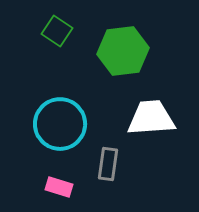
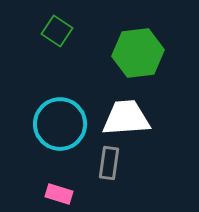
green hexagon: moved 15 px right, 2 px down
white trapezoid: moved 25 px left
gray rectangle: moved 1 px right, 1 px up
pink rectangle: moved 7 px down
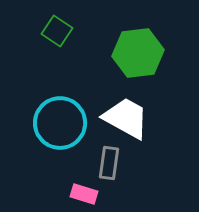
white trapezoid: rotated 33 degrees clockwise
cyan circle: moved 1 px up
pink rectangle: moved 25 px right
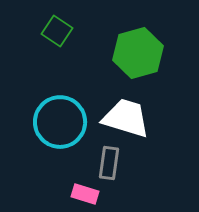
green hexagon: rotated 9 degrees counterclockwise
white trapezoid: rotated 12 degrees counterclockwise
cyan circle: moved 1 px up
pink rectangle: moved 1 px right
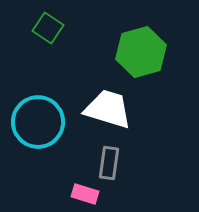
green square: moved 9 px left, 3 px up
green hexagon: moved 3 px right, 1 px up
white trapezoid: moved 18 px left, 9 px up
cyan circle: moved 22 px left
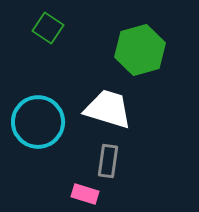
green hexagon: moved 1 px left, 2 px up
gray rectangle: moved 1 px left, 2 px up
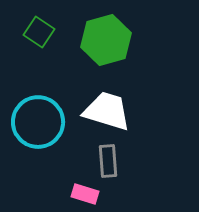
green square: moved 9 px left, 4 px down
green hexagon: moved 34 px left, 10 px up
white trapezoid: moved 1 px left, 2 px down
gray rectangle: rotated 12 degrees counterclockwise
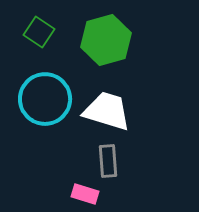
cyan circle: moved 7 px right, 23 px up
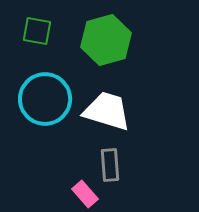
green square: moved 2 px left, 1 px up; rotated 24 degrees counterclockwise
gray rectangle: moved 2 px right, 4 px down
pink rectangle: rotated 32 degrees clockwise
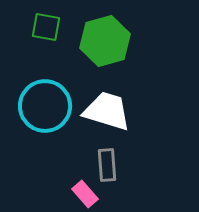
green square: moved 9 px right, 4 px up
green hexagon: moved 1 px left, 1 px down
cyan circle: moved 7 px down
gray rectangle: moved 3 px left
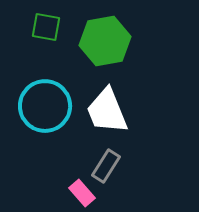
green hexagon: rotated 6 degrees clockwise
white trapezoid: rotated 129 degrees counterclockwise
gray rectangle: moved 1 px left, 1 px down; rotated 36 degrees clockwise
pink rectangle: moved 3 px left, 1 px up
